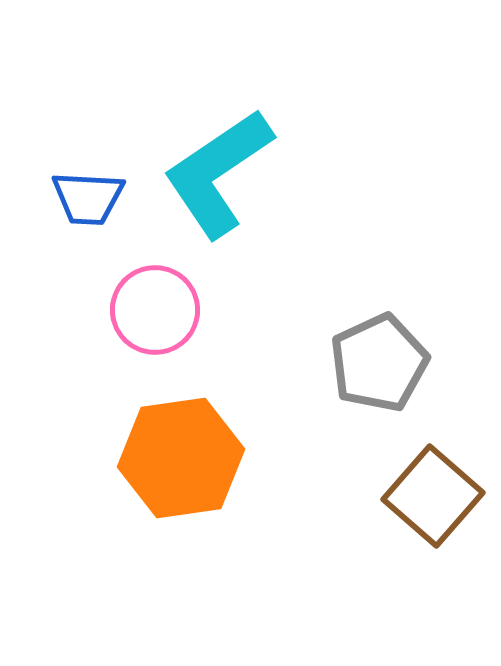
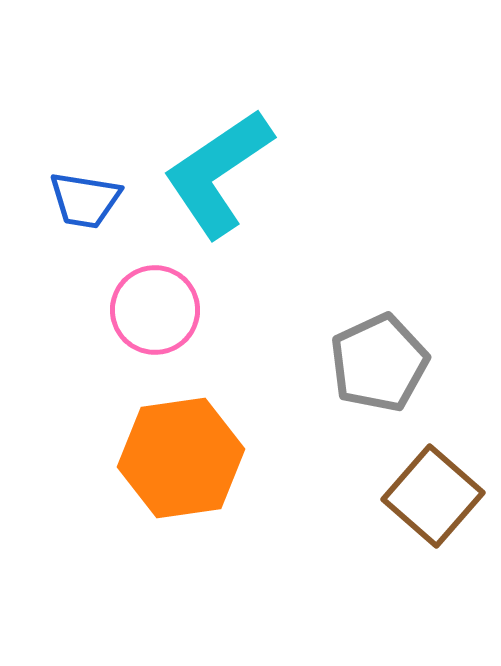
blue trapezoid: moved 3 px left, 2 px down; rotated 6 degrees clockwise
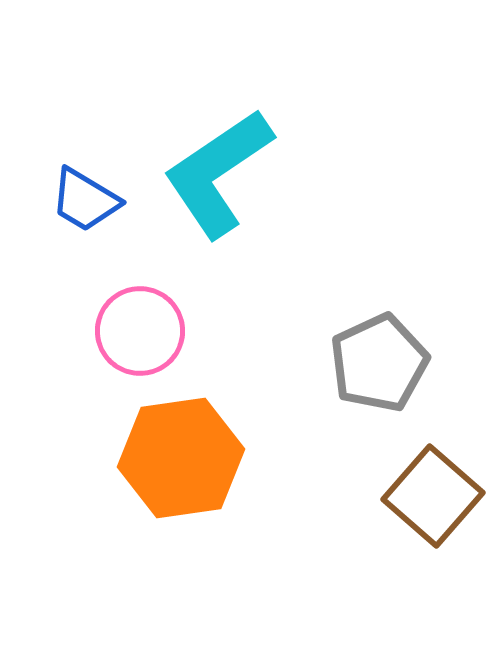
blue trapezoid: rotated 22 degrees clockwise
pink circle: moved 15 px left, 21 px down
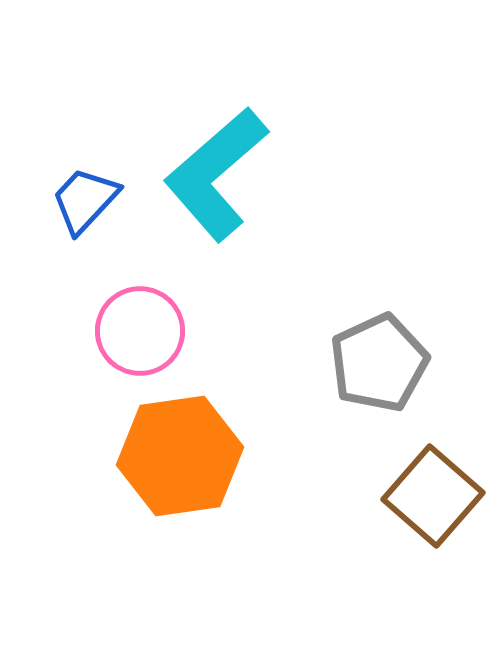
cyan L-shape: moved 2 px left, 1 px down; rotated 7 degrees counterclockwise
blue trapezoid: rotated 102 degrees clockwise
orange hexagon: moved 1 px left, 2 px up
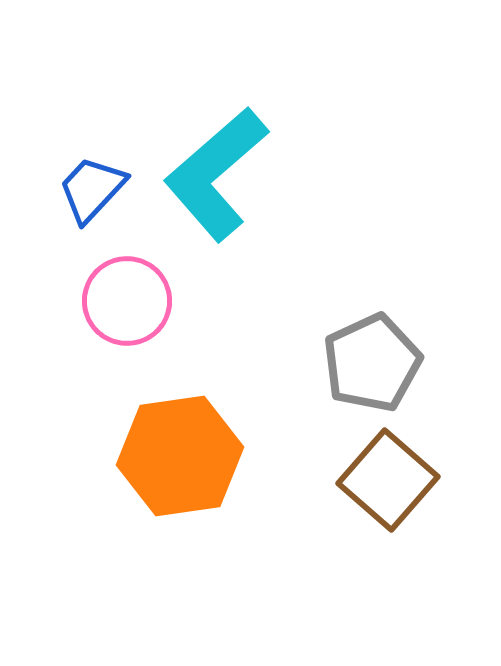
blue trapezoid: moved 7 px right, 11 px up
pink circle: moved 13 px left, 30 px up
gray pentagon: moved 7 px left
brown square: moved 45 px left, 16 px up
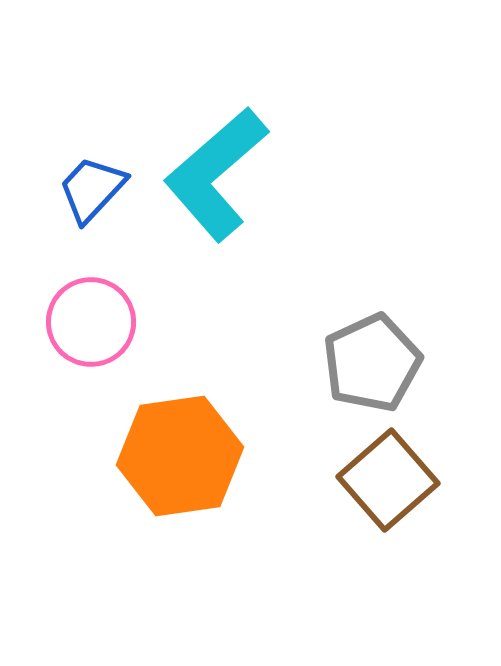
pink circle: moved 36 px left, 21 px down
brown square: rotated 8 degrees clockwise
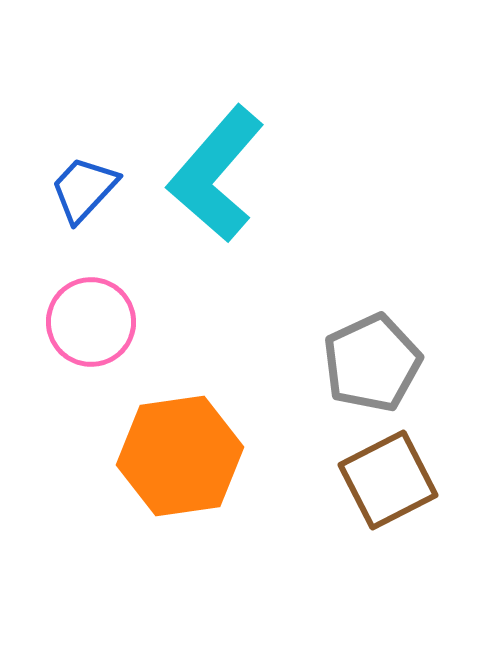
cyan L-shape: rotated 8 degrees counterclockwise
blue trapezoid: moved 8 px left
brown square: rotated 14 degrees clockwise
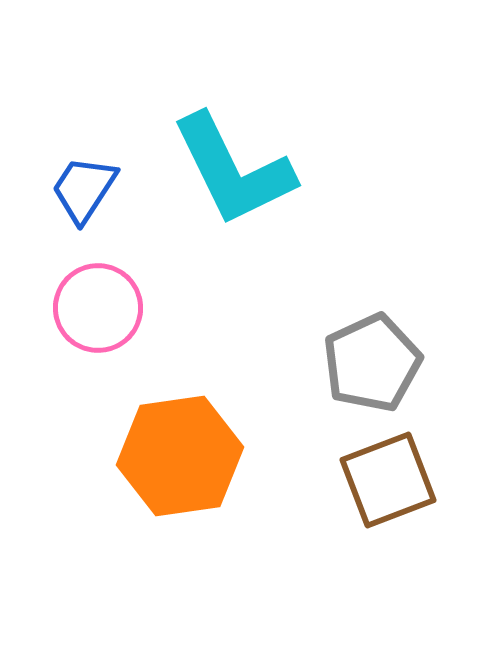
cyan L-shape: moved 17 px right, 4 px up; rotated 67 degrees counterclockwise
blue trapezoid: rotated 10 degrees counterclockwise
pink circle: moved 7 px right, 14 px up
brown square: rotated 6 degrees clockwise
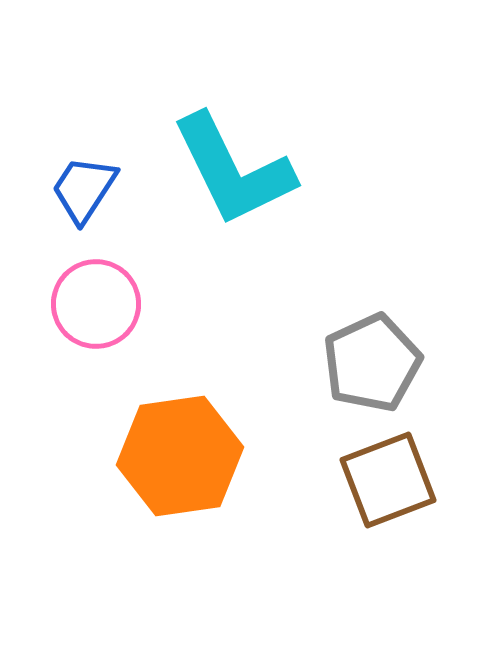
pink circle: moved 2 px left, 4 px up
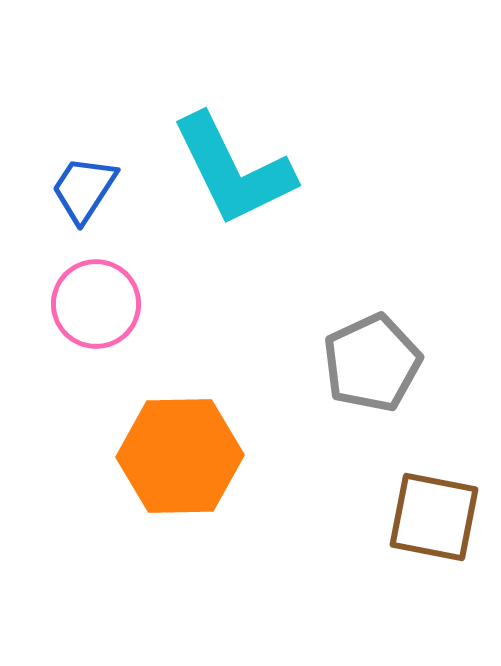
orange hexagon: rotated 7 degrees clockwise
brown square: moved 46 px right, 37 px down; rotated 32 degrees clockwise
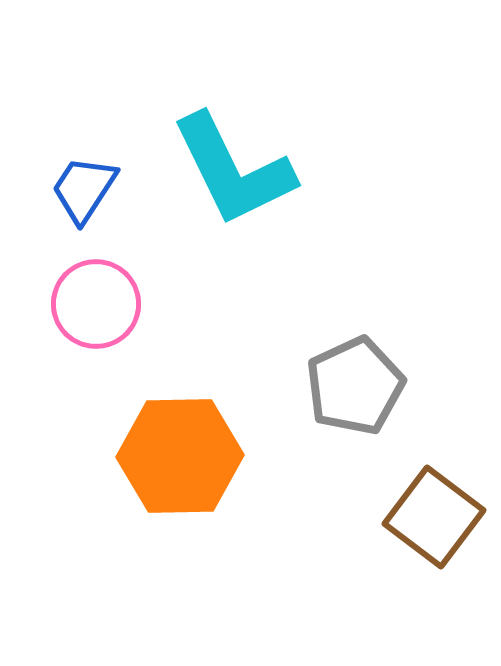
gray pentagon: moved 17 px left, 23 px down
brown square: rotated 26 degrees clockwise
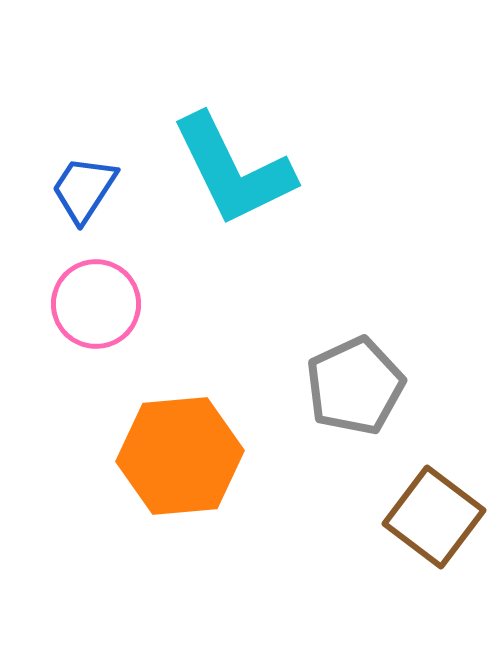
orange hexagon: rotated 4 degrees counterclockwise
